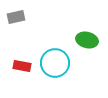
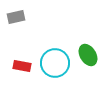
green ellipse: moved 1 px right, 15 px down; rotated 45 degrees clockwise
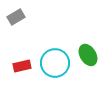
gray rectangle: rotated 18 degrees counterclockwise
red rectangle: rotated 24 degrees counterclockwise
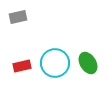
gray rectangle: moved 2 px right; rotated 18 degrees clockwise
green ellipse: moved 8 px down
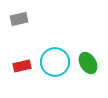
gray rectangle: moved 1 px right, 2 px down
cyan circle: moved 1 px up
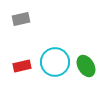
gray rectangle: moved 2 px right
green ellipse: moved 2 px left, 3 px down
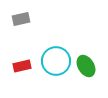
cyan circle: moved 1 px right, 1 px up
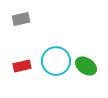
green ellipse: rotated 25 degrees counterclockwise
